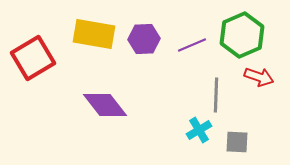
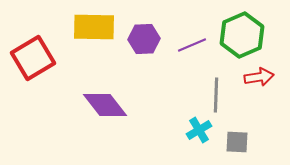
yellow rectangle: moved 7 px up; rotated 9 degrees counterclockwise
red arrow: rotated 28 degrees counterclockwise
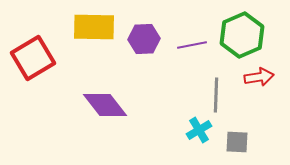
purple line: rotated 12 degrees clockwise
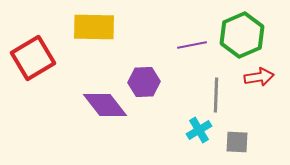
purple hexagon: moved 43 px down
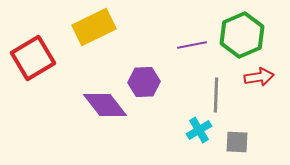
yellow rectangle: rotated 27 degrees counterclockwise
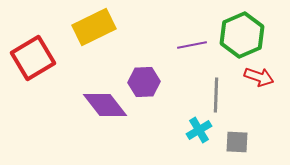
red arrow: rotated 28 degrees clockwise
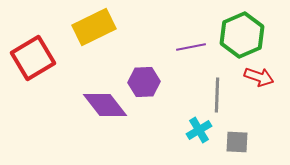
purple line: moved 1 px left, 2 px down
gray line: moved 1 px right
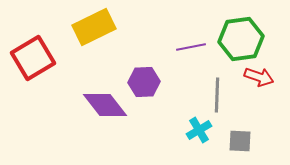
green hexagon: moved 1 px left, 4 px down; rotated 15 degrees clockwise
gray square: moved 3 px right, 1 px up
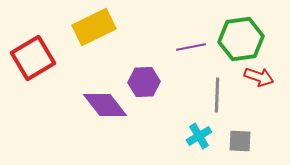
cyan cross: moved 6 px down
